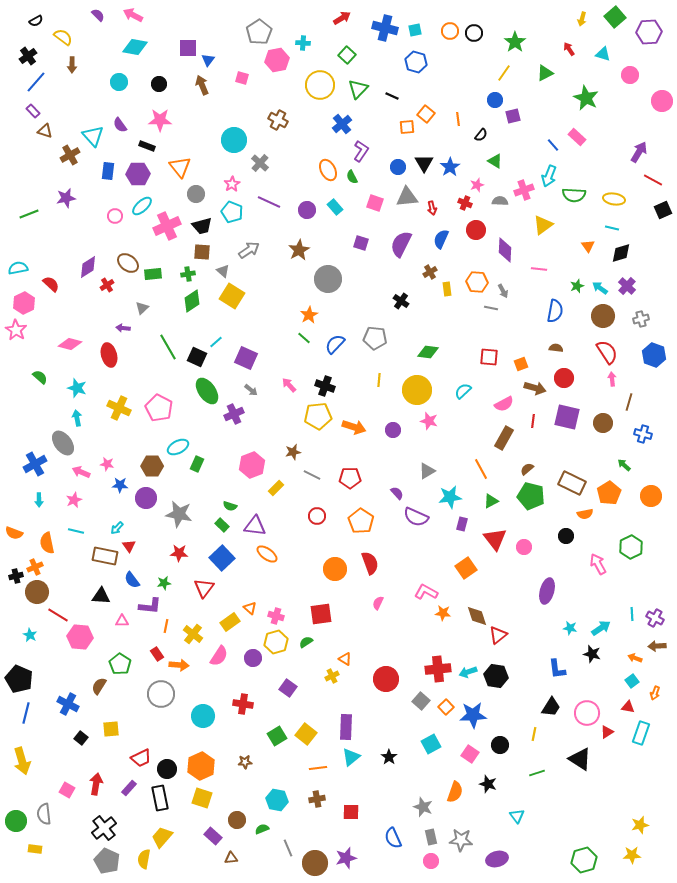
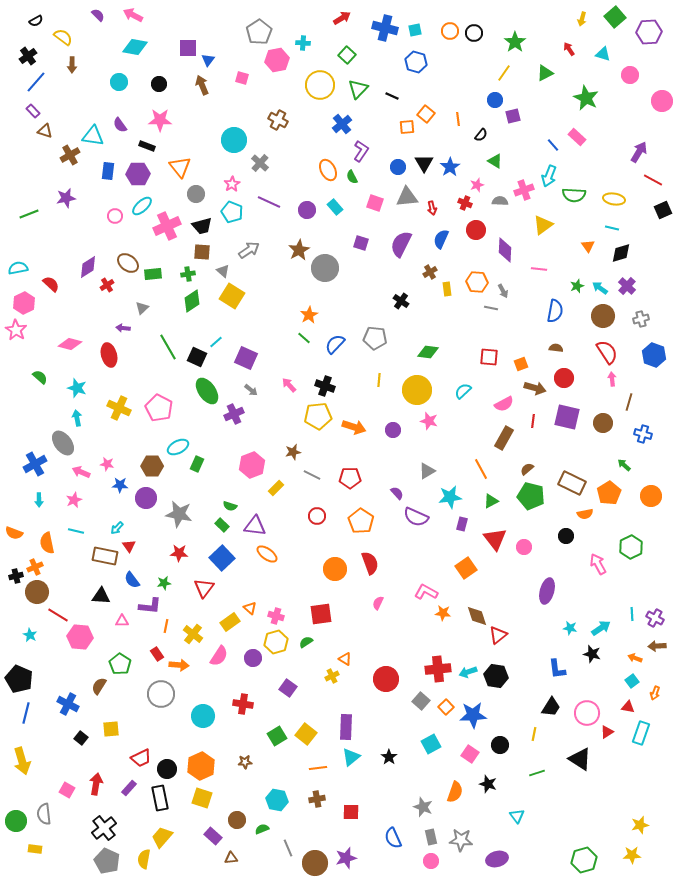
cyan triangle at (93, 136): rotated 40 degrees counterclockwise
gray circle at (328, 279): moved 3 px left, 11 px up
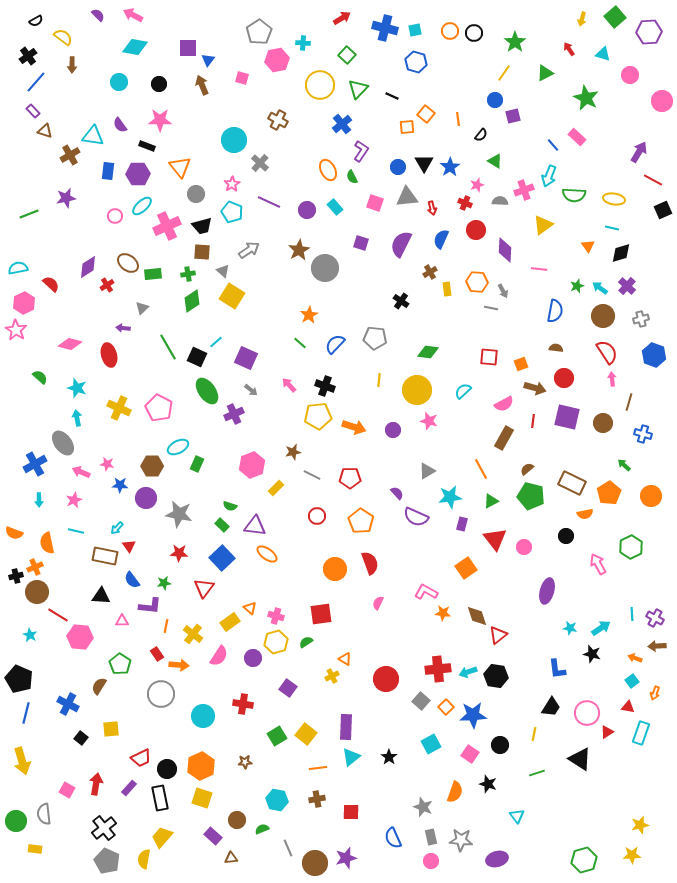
green line at (304, 338): moved 4 px left, 5 px down
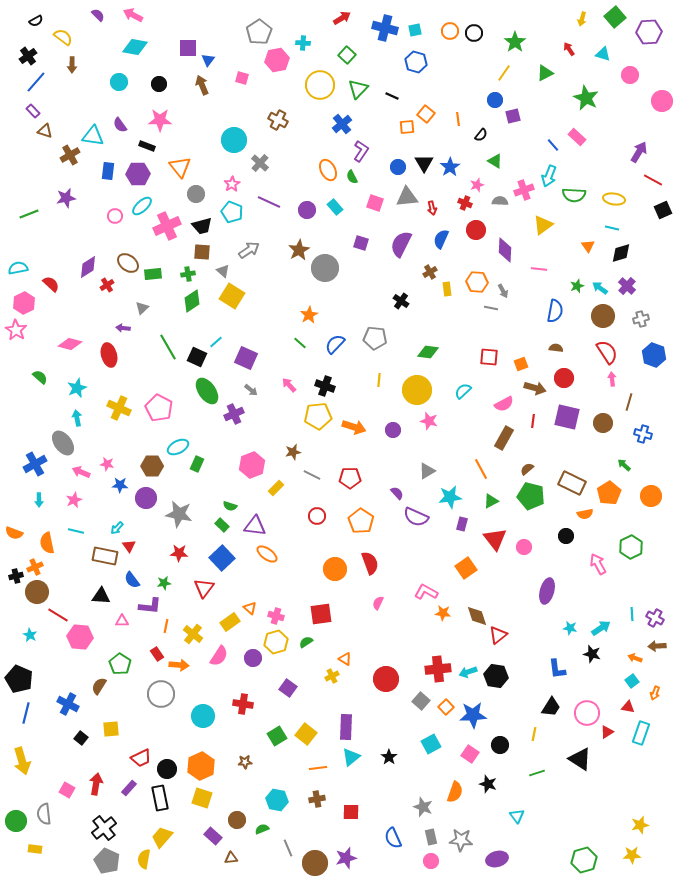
cyan star at (77, 388): rotated 30 degrees clockwise
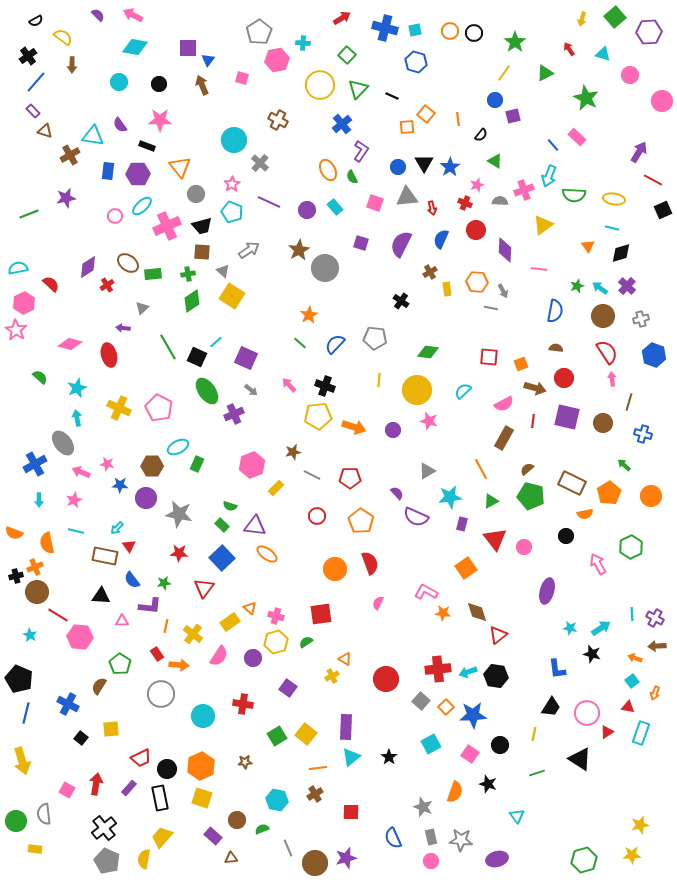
brown diamond at (477, 616): moved 4 px up
brown cross at (317, 799): moved 2 px left, 5 px up; rotated 21 degrees counterclockwise
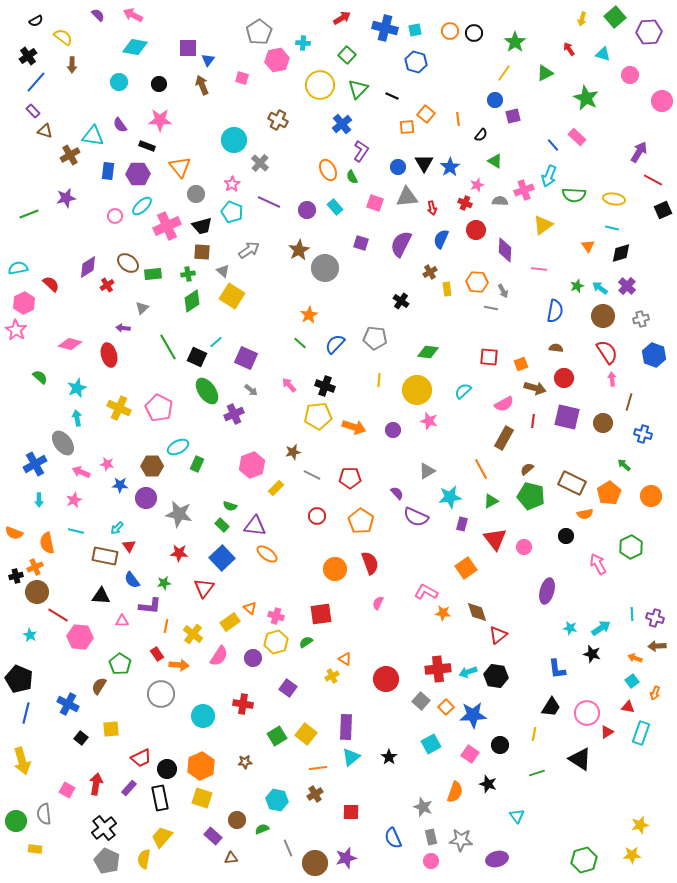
purple cross at (655, 618): rotated 12 degrees counterclockwise
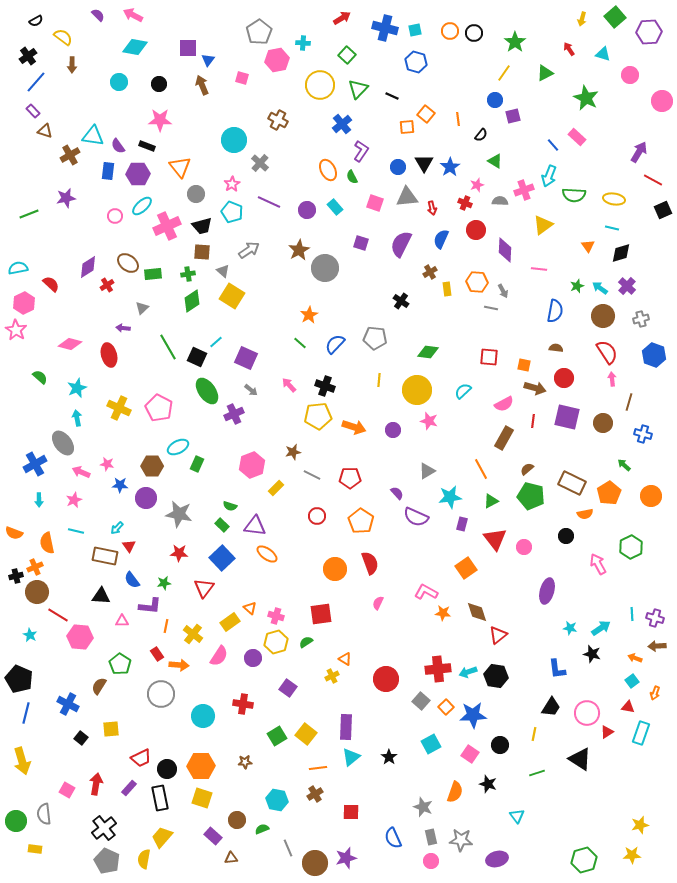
purple semicircle at (120, 125): moved 2 px left, 21 px down
orange square at (521, 364): moved 3 px right, 1 px down; rotated 32 degrees clockwise
orange hexagon at (201, 766): rotated 24 degrees clockwise
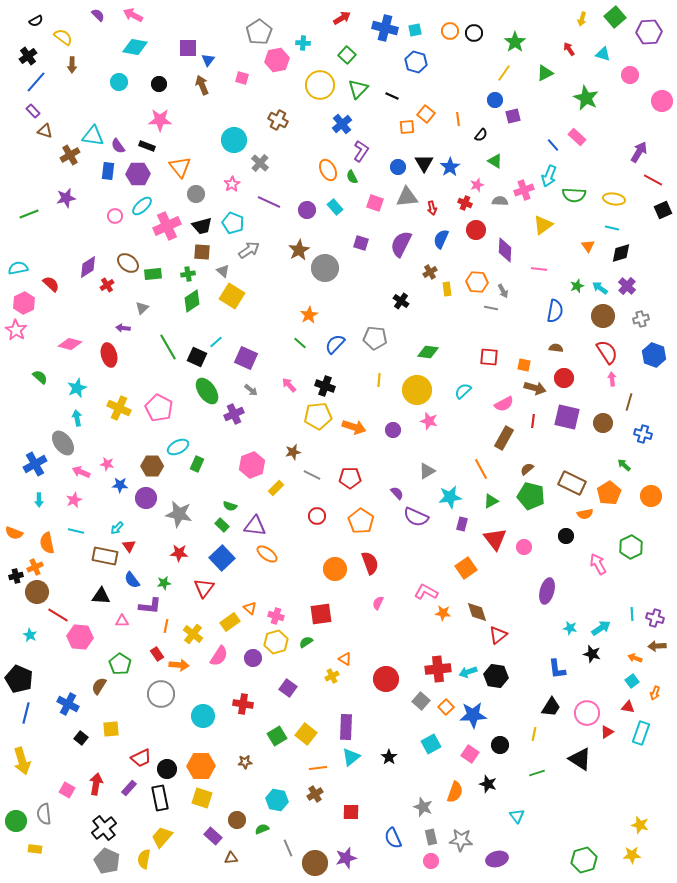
cyan pentagon at (232, 212): moved 1 px right, 11 px down
yellow star at (640, 825): rotated 30 degrees clockwise
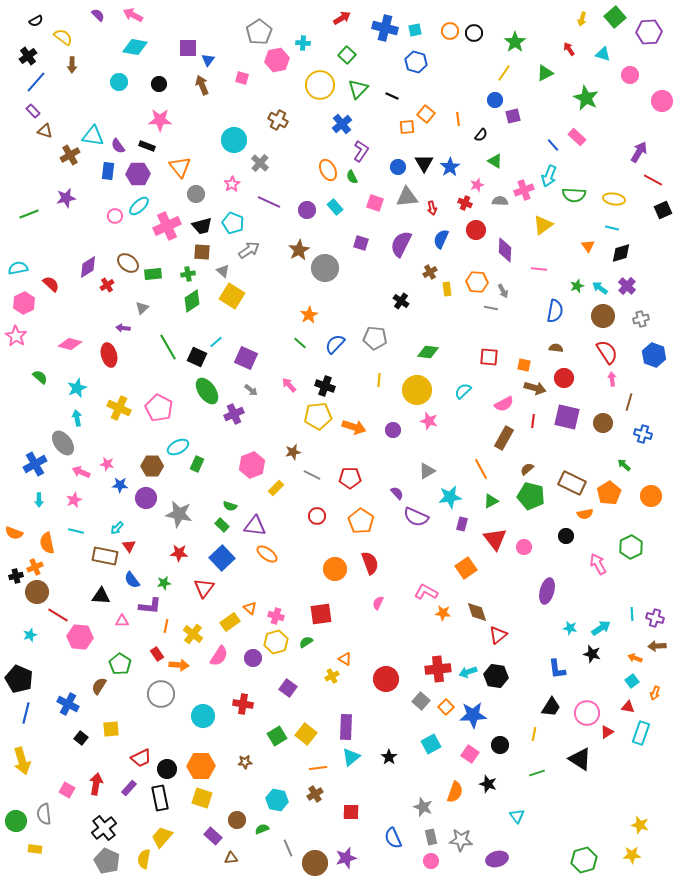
cyan ellipse at (142, 206): moved 3 px left
pink star at (16, 330): moved 6 px down
cyan star at (30, 635): rotated 24 degrees clockwise
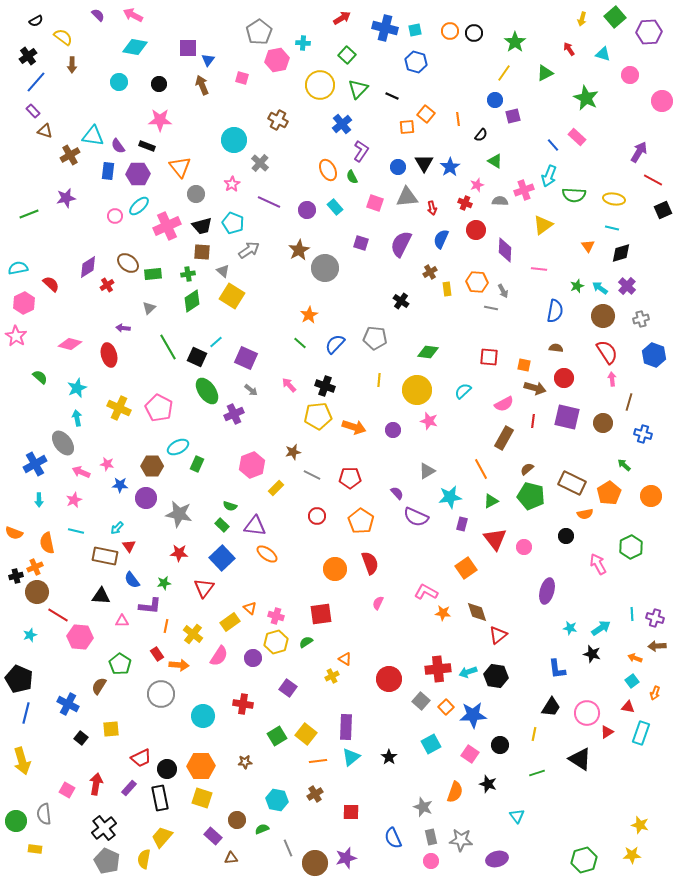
gray triangle at (142, 308): moved 7 px right
red circle at (386, 679): moved 3 px right
orange line at (318, 768): moved 7 px up
